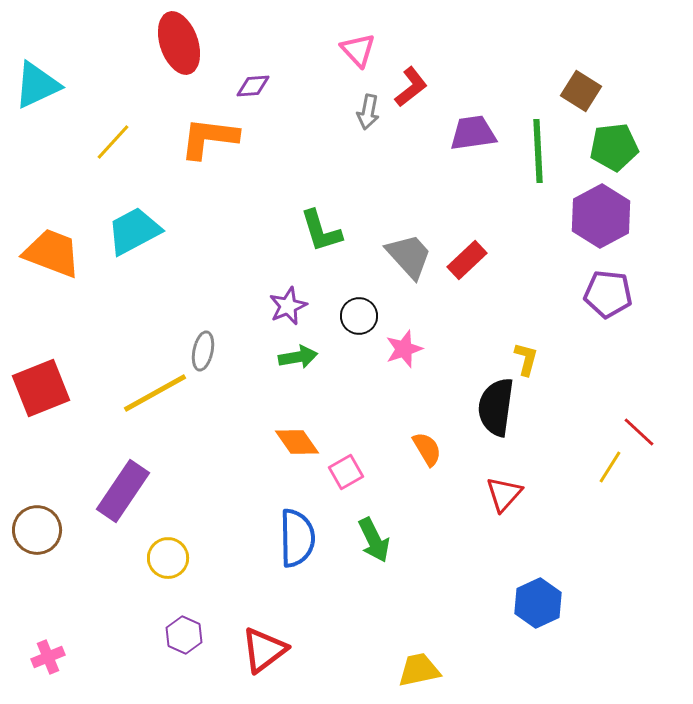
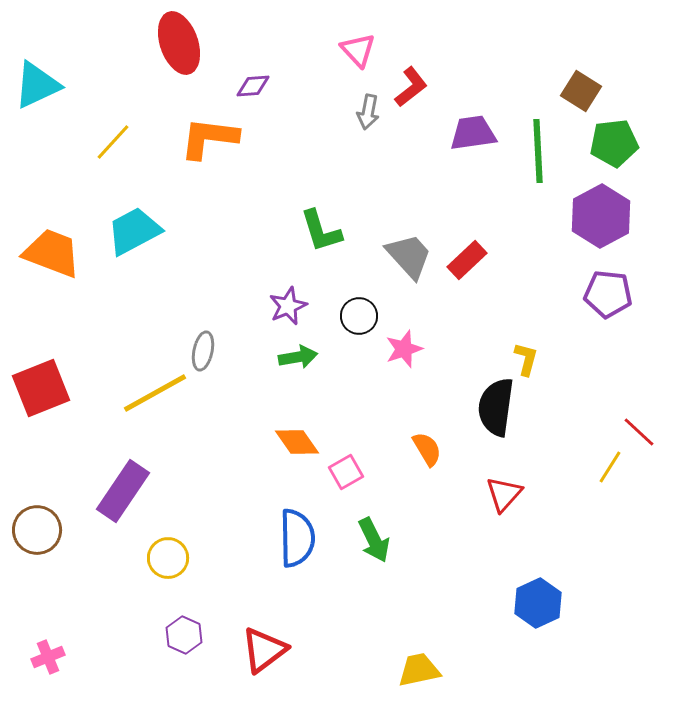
green pentagon at (614, 147): moved 4 px up
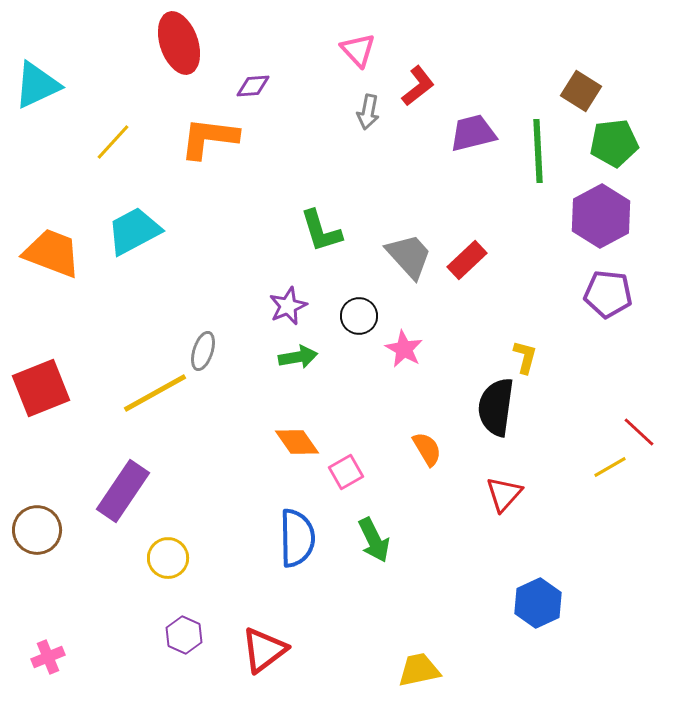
red L-shape at (411, 87): moved 7 px right, 1 px up
purple trapezoid at (473, 133): rotated 6 degrees counterclockwise
pink star at (404, 349): rotated 24 degrees counterclockwise
gray ellipse at (203, 351): rotated 6 degrees clockwise
yellow L-shape at (526, 359): moved 1 px left, 2 px up
yellow line at (610, 467): rotated 28 degrees clockwise
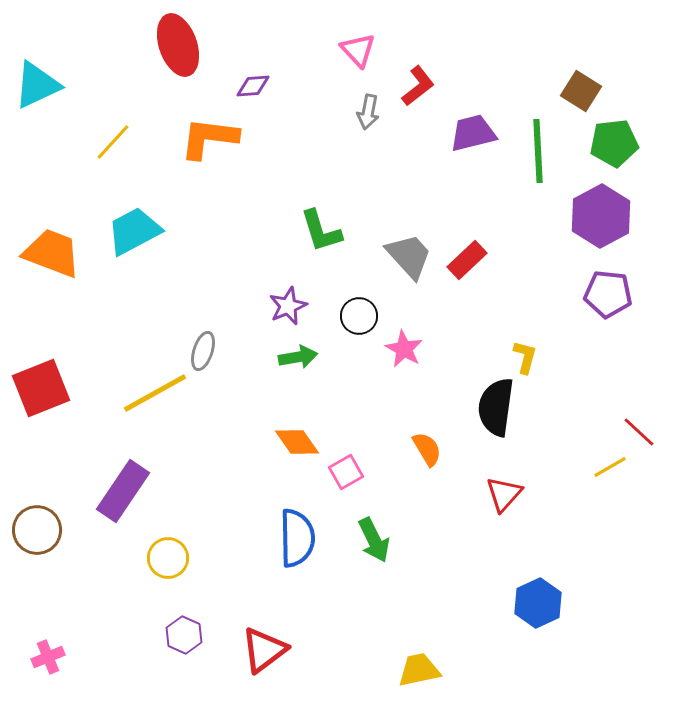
red ellipse at (179, 43): moved 1 px left, 2 px down
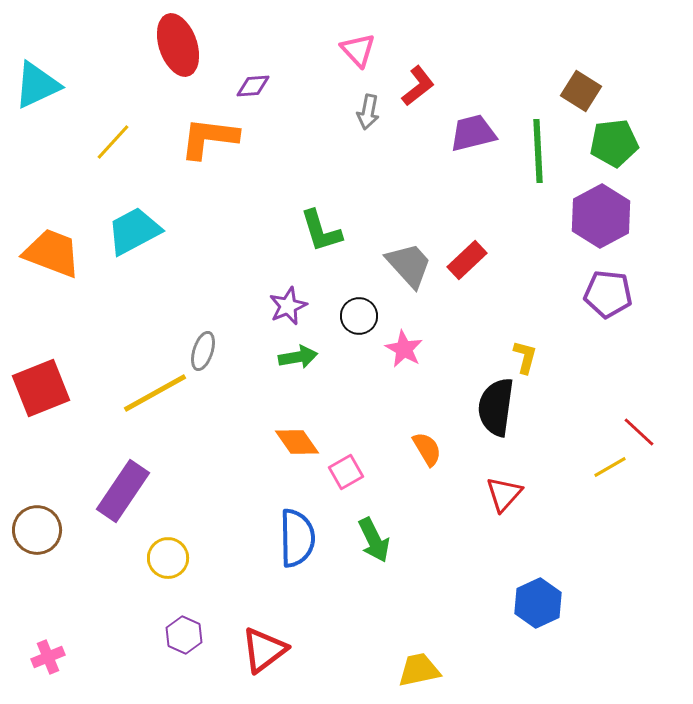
gray trapezoid at (409, 256): moved 9 px down
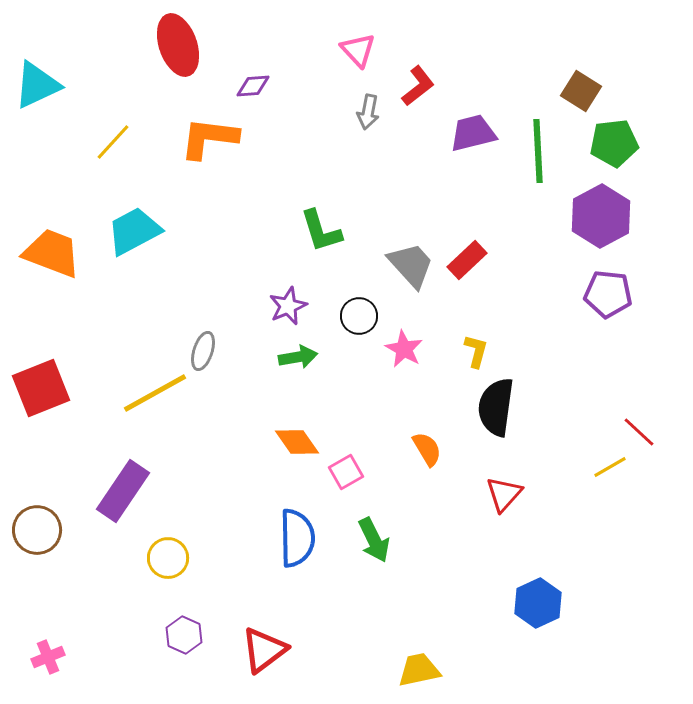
gray trapezoid at (409, 265): moved 2 px right
yellow L-shape at (525, 357): moved 49 px left, 6 px up
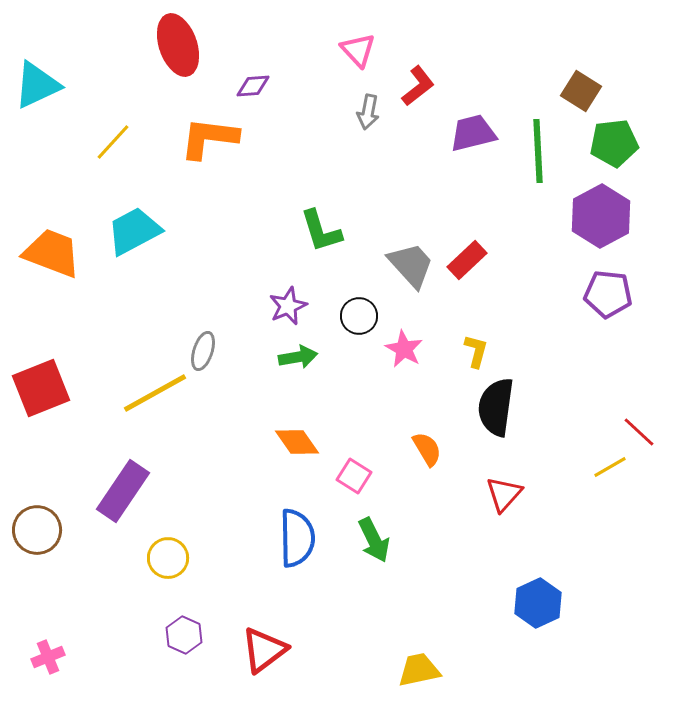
pink square at (346, 472): moved 8 px right, 4 px down; rotated 28 degrees counterclockwise
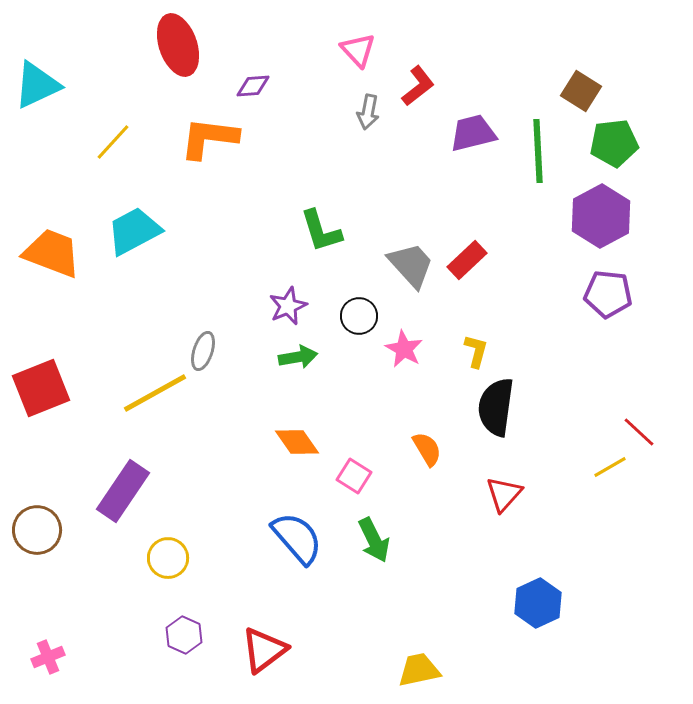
blue semicircle at (297, 538): rotated 40 degrees counterclockwise
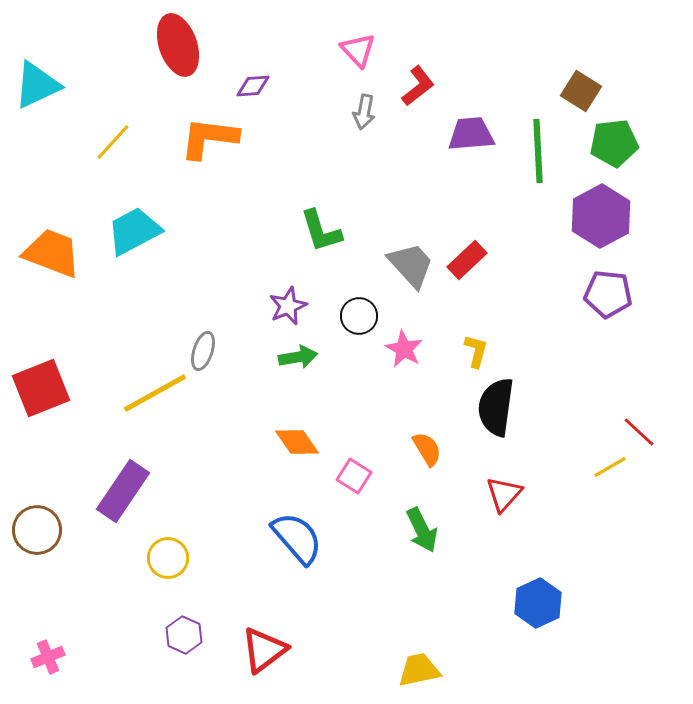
gray arrow at (368, 112): moved 4 px left
purple trapezoid at (473, 133): moved 2 px left, 1 px down; rotated 9 degrees clockwise
green arrow at (374, 540): moved 48 px right, 10 px up
